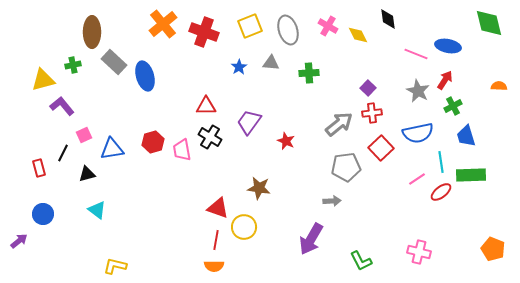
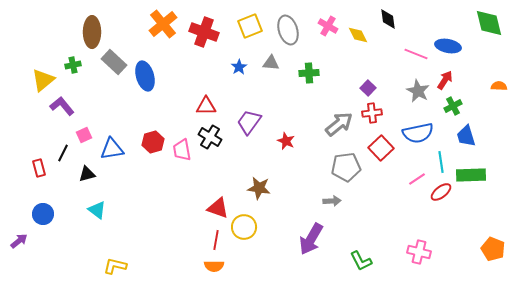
yellow triangle at (43, 80): rotated 25 degrees counterclockwise
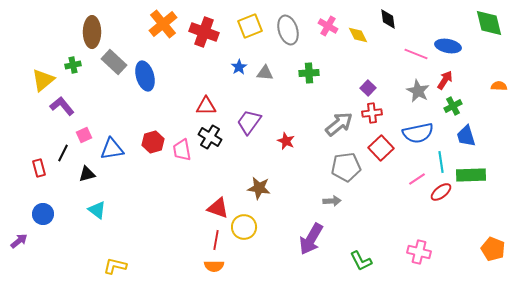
gray triangle at (271, 63): moved 6 px left, 10 px down
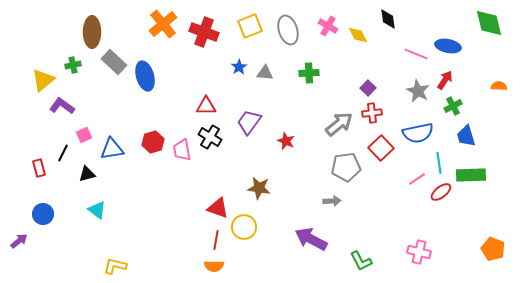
purple L-shape at (62, 106): rotated 15 degrees counterclockwise
cyan line at (441, 162): moved 2 px left, 1 px down
purple arrow at (311, 239): rotated 88 degrees clockwise
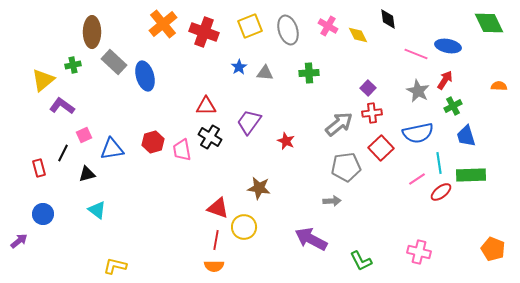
green diamond at (489, 23): rotated 12 degrees counterclockwise
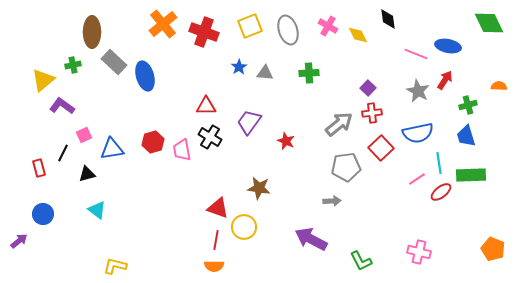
green cross at (453, 106): moved 15 px right, 1 px up; rotated 12 degrees clockwise
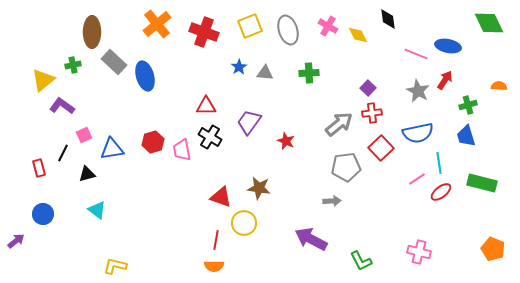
orange cross at (163, 24): moved 6 px left
green rectangle at (471, 175): moved 11 px right, 8 px down; rotated 16 degrees clockwise
red triangle at (218, 208): moved 3 px right, 11 px up
yellow circle at (244, 227): moved 4 px up
purple arrow at (19, 241): moved 3 px left
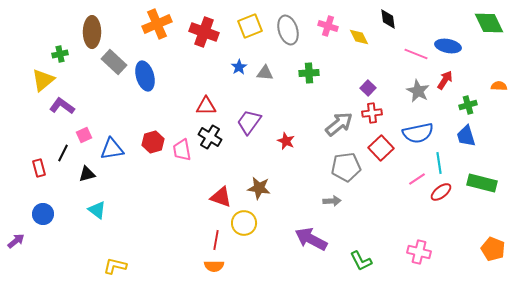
orange cross at (157, 24): rotated 16 degrees clockwise
pink cross at (328, 26): rotated 12 degrees counterclockwise
yellow diamond at (358, 35): moved 1 px right, 2 px down
green cross at (73, 65): moved 13 px left, 11 px up
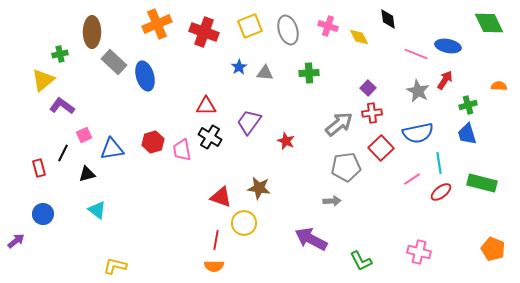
blue trapezoid at (466, 136): moved 1 px right, 2 px up
pink line at (417, 179): moved 5 px left
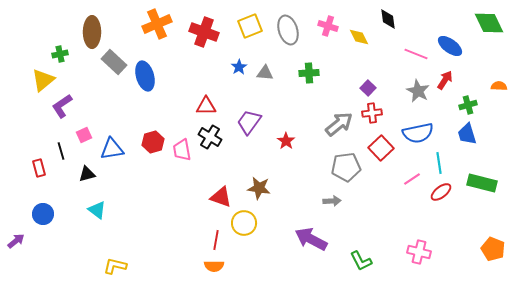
blue ellipse at (448, 46): moved 2 px right; rotated 25 degrees clockwise
purple L-shape at (62, 106): rotated 70 degrees counterclockwise
red star at (286, 141): rotated 12 degrees clockwise
black line at (63, 153): moved 2 px left, 2 px up; rotated 42 degrees counterclockwise
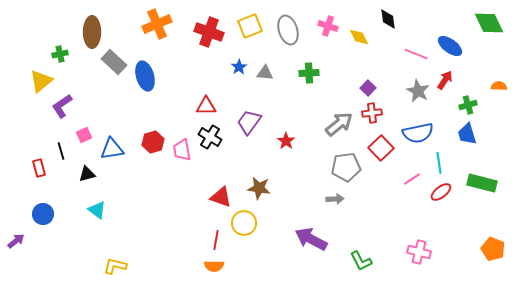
red cross at (204, 32): moved 5 px right
yellow triangle at (43, 80): moved 2 px left, 1 px down
gray arrow at (332, 201): moved 3 px right, 2 px up
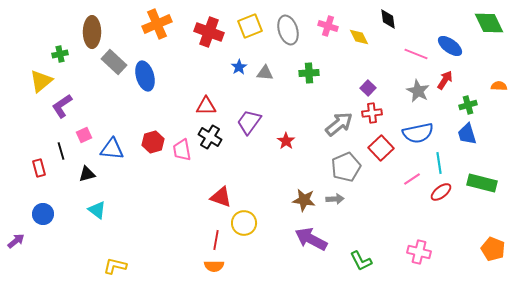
blue triangle at (112, 149): rotated 15 degrees clockwise
gray pentagon at (346, 167): rotated 16 degrees counterclockwise
brown star at (259, 188): moved 45 px right, 12 px down
